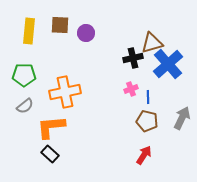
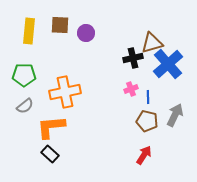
gray arrow: moved 7 px left, 3 px up
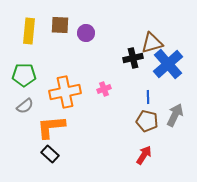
pink cross: moved 27 px left
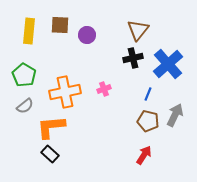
purple circle: moved 1 px right, 2 px down
brown triangle: moved 14 px left, 13 px up; rotated 35 degrees counterclockwise
green pentagon: rotated 30 degrees clockwise
blue line: moved 3 px up; rotated 24 degrees clockwise
brown pentagon: moved 1 px right
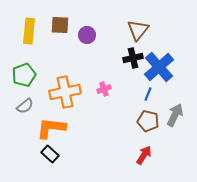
blue cross: moved 9 px left, 3 px down
green pentagon: rotated 20 degrees clockwise
orange L-shape: moved 1 px down; rotated 12 degrees clockwise
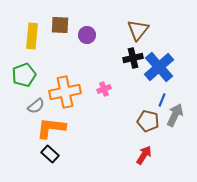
yellow rectangle: moved 3 px right, 5 px down
blue line: moved 14 px right, 6 px down
gray semicircle: moved 11 px right
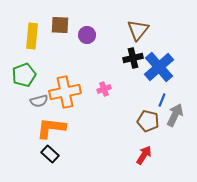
gray semicircle: moved 3 px right, 5 px up; rotated 24 degrees clockwise
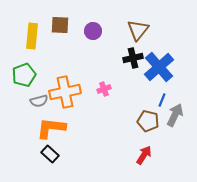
purple circle: moved 6 px right, 4 px up
